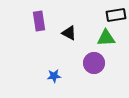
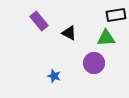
purple rectangle: rotated 30 degrees counterclockwise
blue star: rotated 24 degrees clockwise
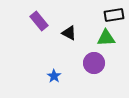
black rectangle: moved 2 px left
blue star: rotated 16 degrees clockwise
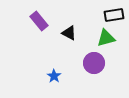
green triangle: rotated 12 degrees counterclockwise
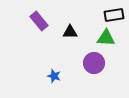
black triangle: moved 1 px right, 1 px up; rotated 28 degrees counterclockwise
green triangle: rotated 18 degrees clockwise
blue star: rotated 16 degrees counterclockwise
